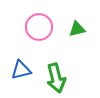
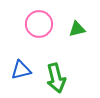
pink circle: moved 3 px up
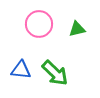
blue triangle: rotated 20 degrees clockwise
green arrow: moved 1 px left, 5 px up; rotated 32 degrees counterclockwise
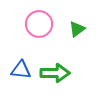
green triangle: rotated 24 degrees counterclockwise
green arrow: rotated 44 degrees counterclockwise
